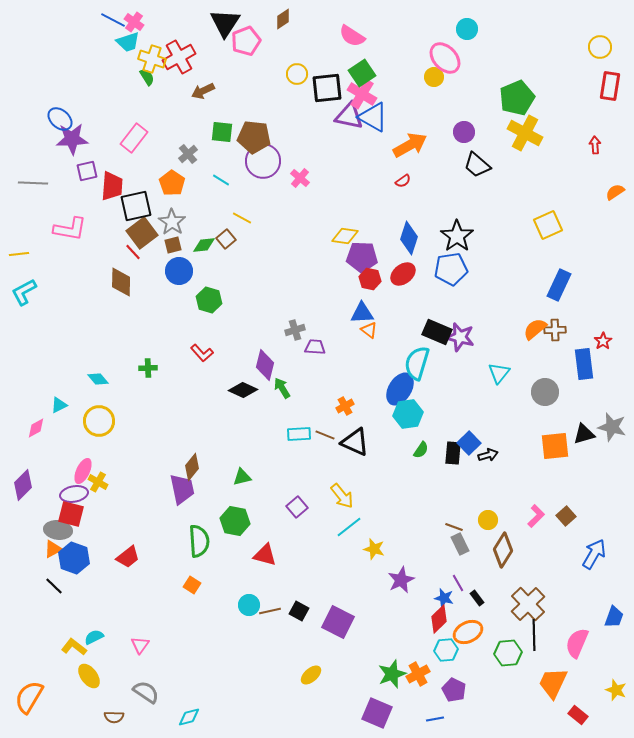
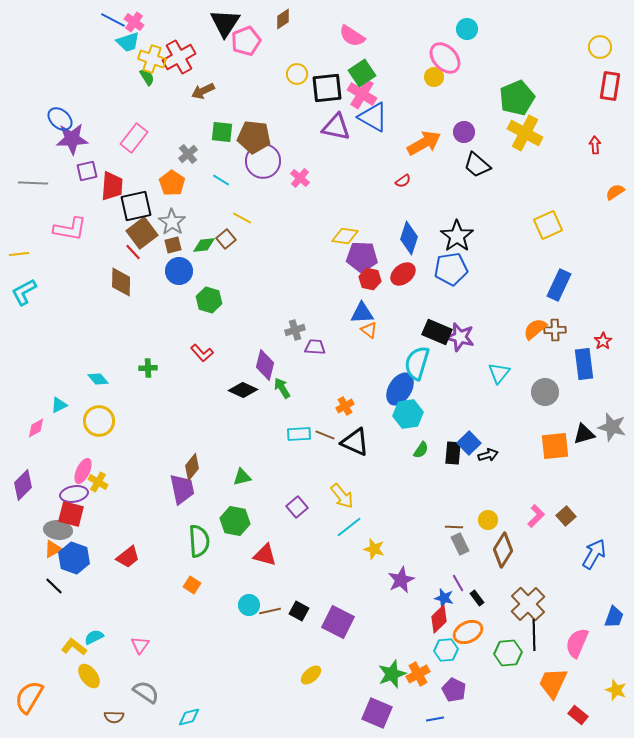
purple triangle at (349, 116): moved 13 px left, 11 px down
orange arrow at (410, 145): moved 14 px right, 2 px up
brown line at (454, 527): rotated 18 degrees counterclockwise
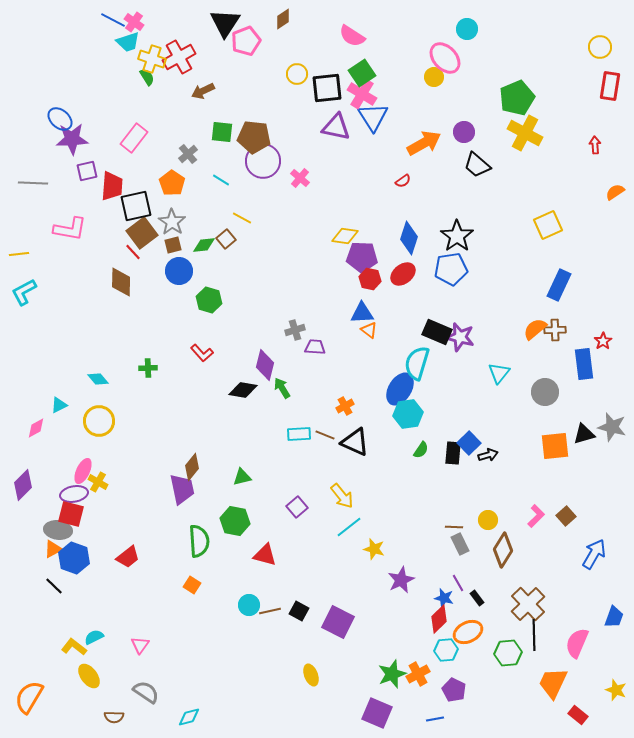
blue triangle at (373, 117): rotated 28 degrees clockwise
black diamond at (243, 390): rotated 16 degrees counterclockwise
yellow ellipse at (311, 675): rotated 70 degrees counterclockwise
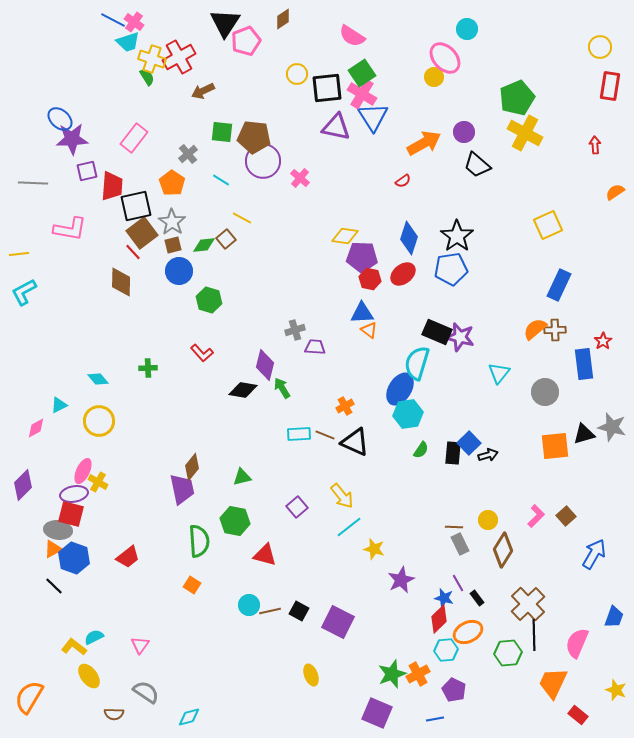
brown semicircle at (114, 717): moved 3 px up
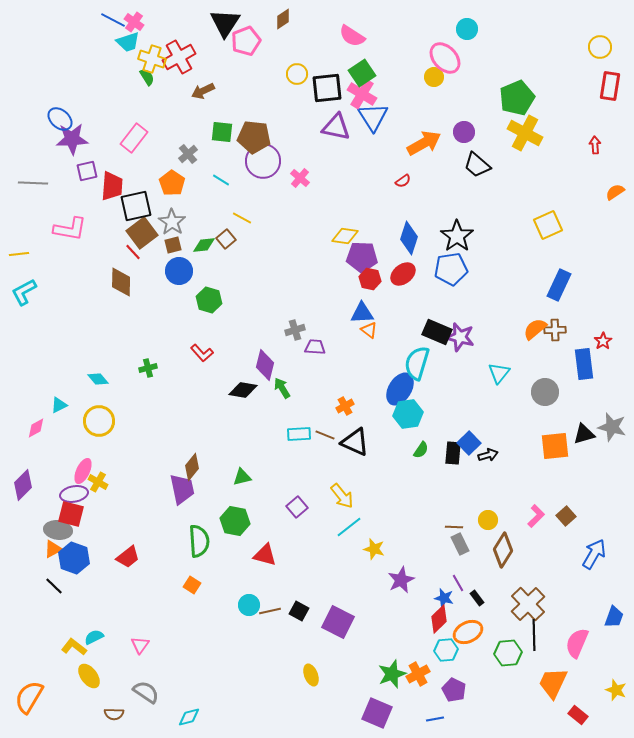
green cross at (148, 368): rotated 12 degrees counterclockwise
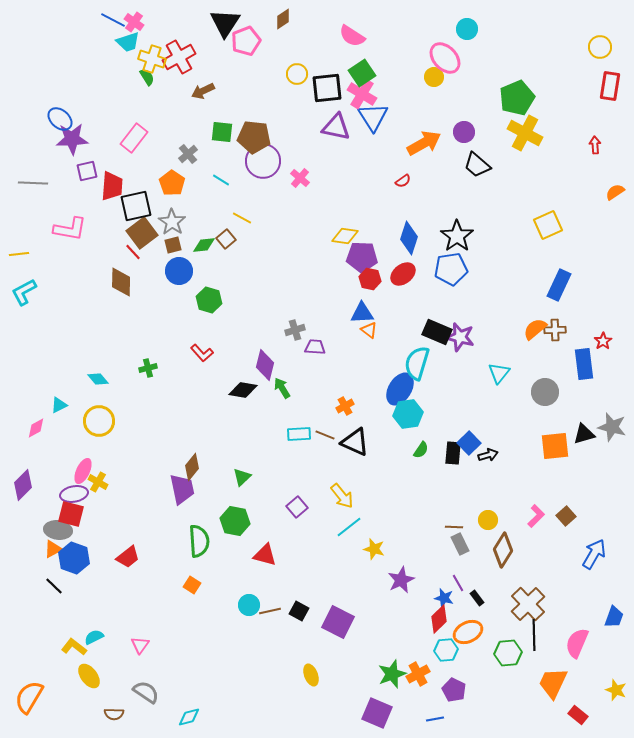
green triangle at (242, 477): rotated 30 degrees counterclockwise
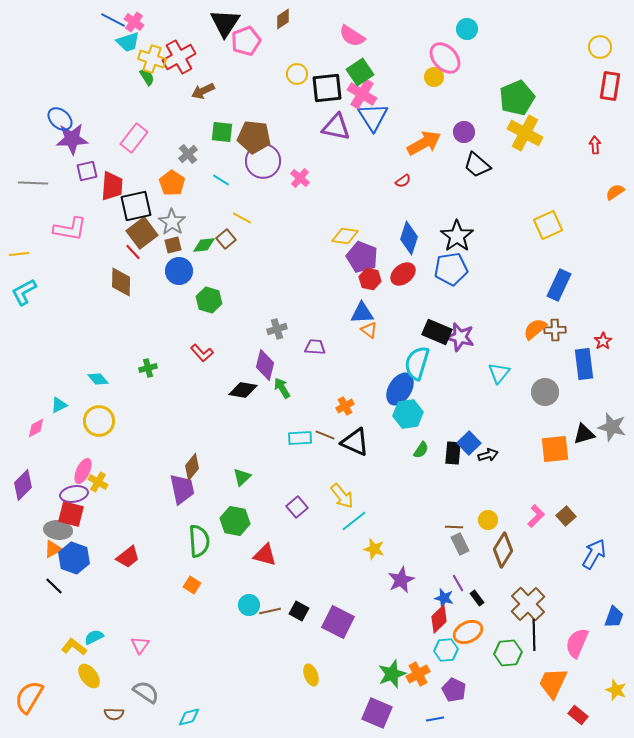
green square at (362, 73): moved 2 px left, 1 px up
purple pentagon at (362, 257): rotated 20 degrees clockwise
gray cross at (295, 330): moved 18 px left, 1 px up
cyan rectangle at (299, 434): moved 1 px right, 4 px down
orange square at (555, 446): moved 3 px down
cyan line at (349, 527): moved 5 px right, 6 px up
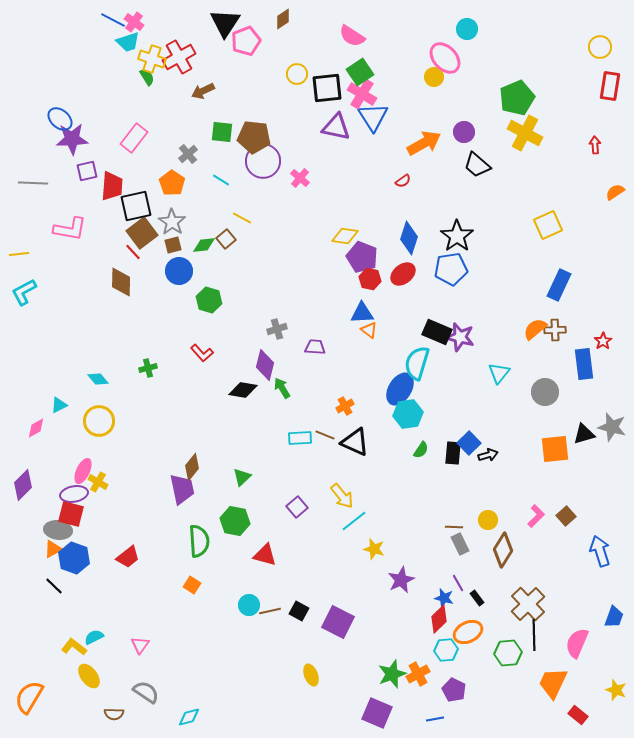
blue arrow at (594, 554): moved 6 px right, 3 px up; rotated 48 degrees counterclockwise
